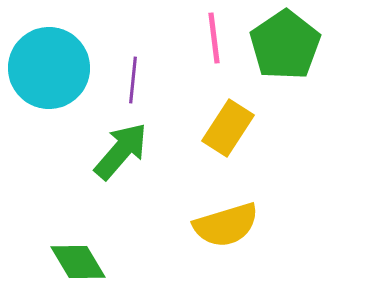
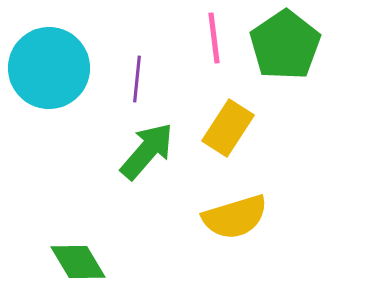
purple line: moved 4 px right, 1 px up
green arrow: moved 26 px right
yellow semicircle: moved 9 px right, 8 px up
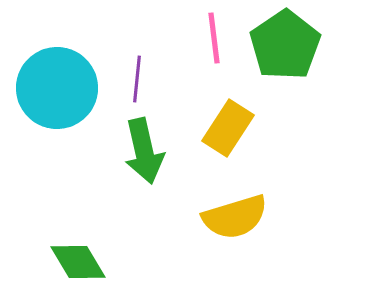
cyan circle: moved 8 px right, 20 px down
green arrow: moved 3 px left; rotated 126 degrees clockwise
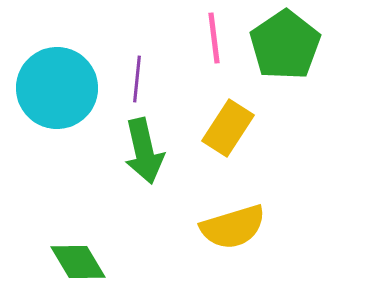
yellow semicircle: moved 2 px left, 10 px down
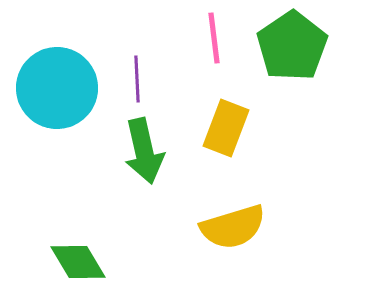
green pentagon: moved 7 px right, 1 px down
purple line: rotated 9 degrees counterclockwise
yellow rectangle: moved 2 px left; rotated 12 degrees counterclockwise
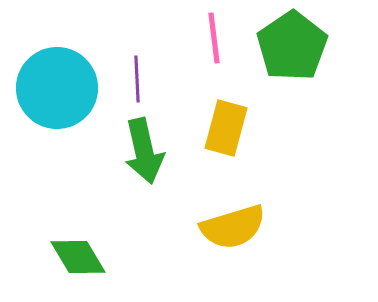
yellow rectangle: rotated 6 degrees counterclockwise
green diamond: moved 5 px up
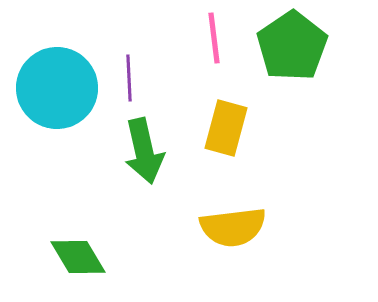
purple line: moved 8 px left, 1 px up
yellow semicircle: rotated 10 degrees clockwise
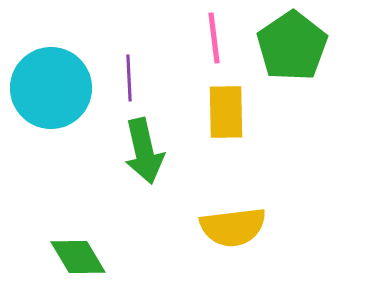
cyan circle: moved 6 px left
yellow rectangle: moved 16 px up; rotated 16 degrees counterclockwise
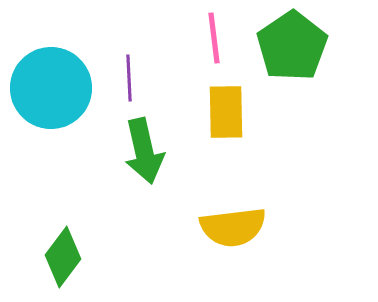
green diamond: moved 15 px left; rotated 68 degrees clockwise
